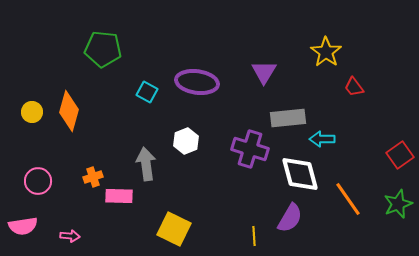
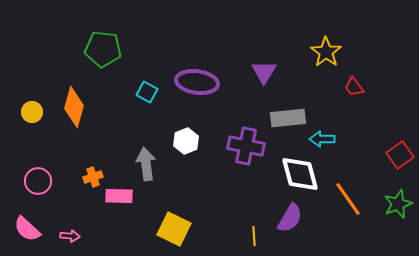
orange diamond: moved 5 px right, 4 px up
purple cross: moved 4 px left, 3 px up; rotated 6 degrees counterclockwise
pink semicircle: moved 4 px right, 3 px down; rotated 52 degrees clockwise
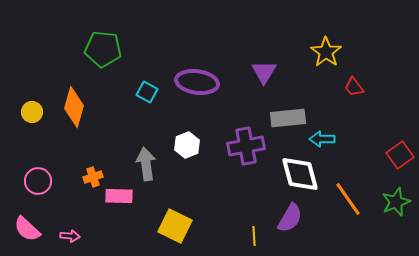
white hexagon: moved 1 px right, 4 px down
purple cross: rotated 21 degrees counterclockwise
green star: moved 2 px left, 2 px up
yellow square: moved 1 px right, 3 px up
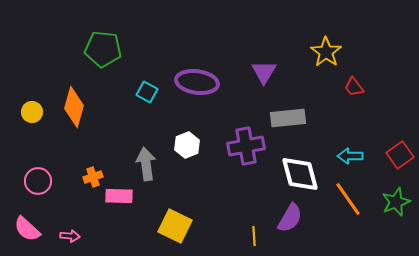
cyan arrow: moved 28 px right, 17 px down
